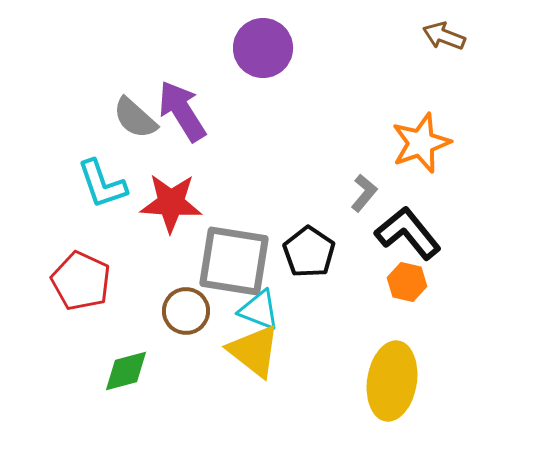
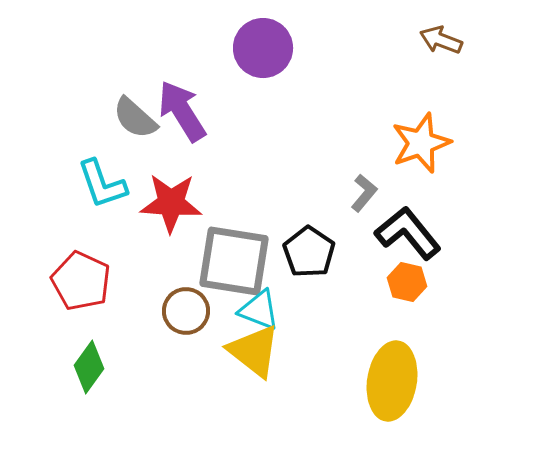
brown arrow: moved 3 px left, 4 px down
green diamond: moved 37 px left, 4 px up; rotated 39 degrees counterclockwise
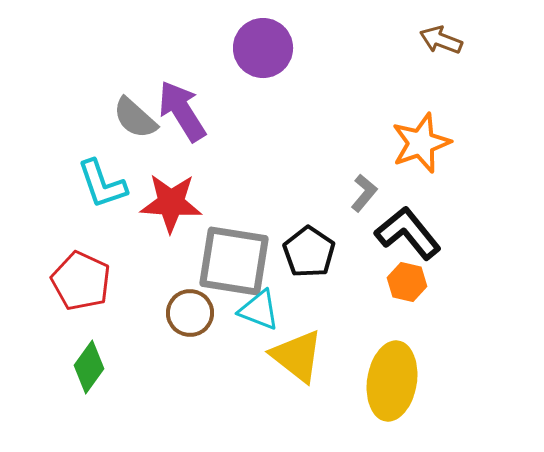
brown circle: moved 4 px right, 2 px down
yellow triangle: moved 43 px right, 5 px down
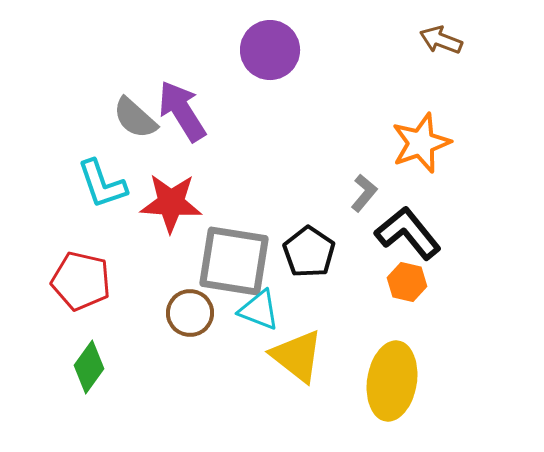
purple circle: moved 7 px right, 2 px down
red pentagon: rotated 12 degrees counterclockwise
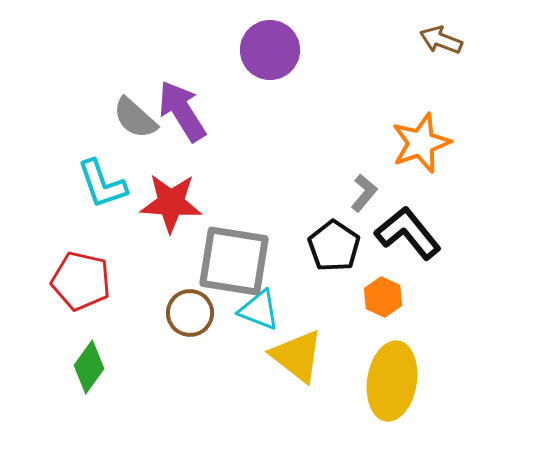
black pentagon: moved 25 px right, 6 px up
orange hexagon: moved 24 px left, 15 px down; rotated 12 degrees clockwise
